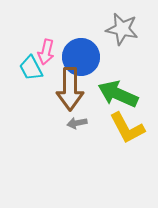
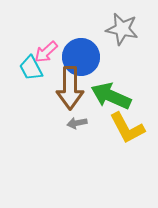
pink arrow: rotated 35 degrees clockwise
brown arrow: moved 1 px up
green arrow: moved 7 px left, 2 px down
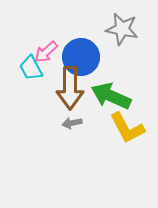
gray arrow: moved 5 px left
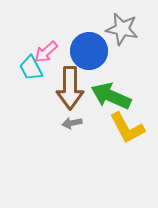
blue circle: moved 8 px right, 6 px up
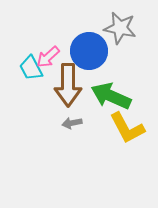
gray star: moved 2 px left, 1 px up
pink arrow: moved 2 px right, 5 px down
brown arrow: moved 2 px left, 3 px up
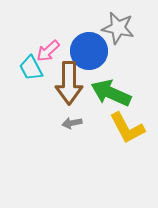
gray star: moved 2 px left
pink arrow: moved 6 px up
brown arrow: moved 1 px right, 2 px up
green arrow: moved 3 px up
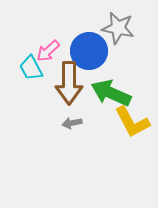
yellow L-shape: moved 5 px right, 6 px up
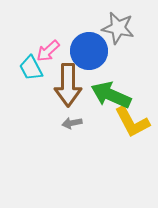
brown arrow: moved 1 px left, 2 px down
green arrow: moved 2 px down
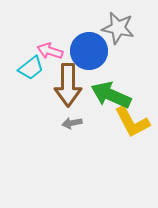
pink arrow: moved 2 px right; rotated 60 degrees clockwise
cyan trapezoid: rotated 100 degrees counterclockwise
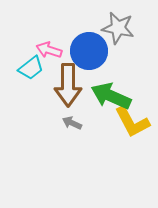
pink arrow: moved 1 px left, 1 px up
green arrow: moved 1 px down
gray arrow: rotated 36 degrees clockwise
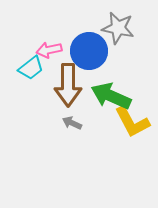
pink arrow: rotated 30 degrees counterclockwise
